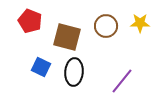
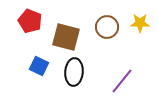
brown circle: moved 1 px right, 1 px down
brown square: moved 1 px left
blue square: moved 2 px left, 1 px up
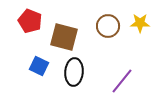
brown circle: moved 1 px right, 1 px up
brown square: moved 2 px left
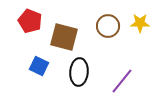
black ellipse: moved 5 px right
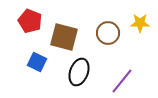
brown circle: moved 7 px down
blue square: moved 2 px left, 4 px up
black ellipse: rotated 16 degrees clockwise
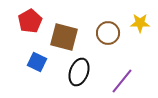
red pentagon: rotated 20 degrees clockwise
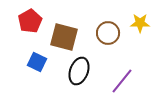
black ellipse: moved 1 px up
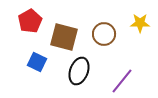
brown circle: moved 4 px left, 1 px down
